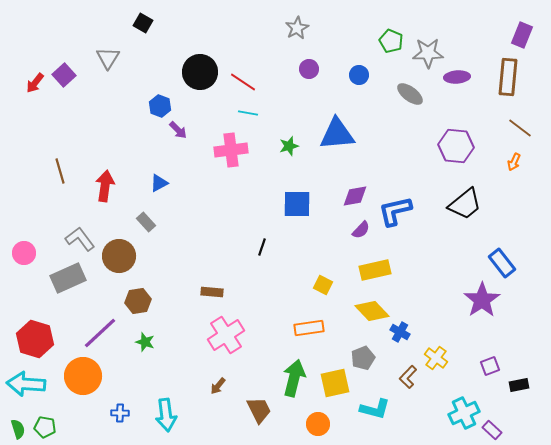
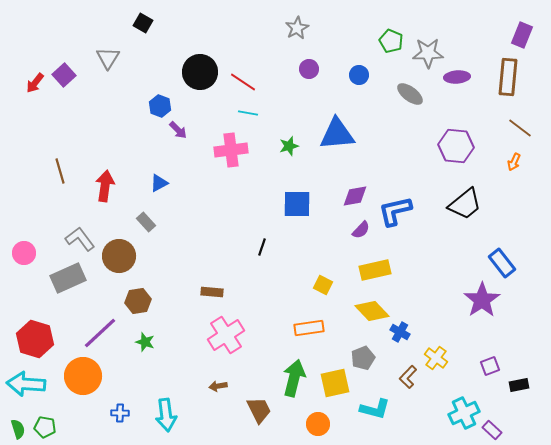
brown arrow at (218, 386): rotated 42 degrees clockwise
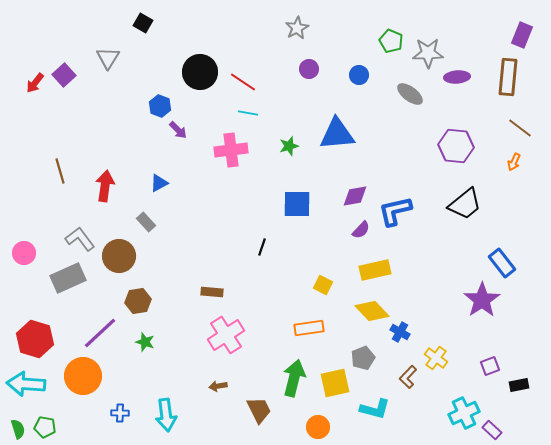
orange circle at (318, 424): moved 3 px down
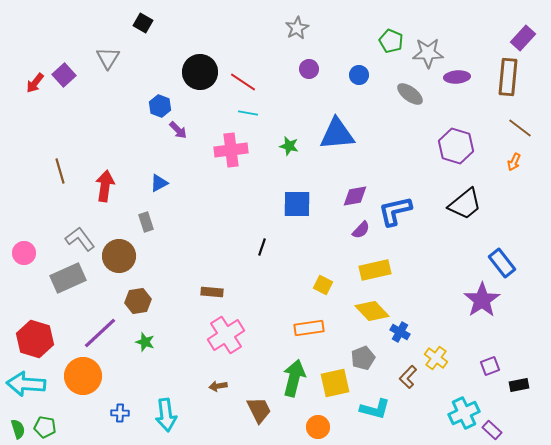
purple rectangle at (522, 35): moved 1 px right, 3 px down; rotated 20 degrees clockwise
green star at (289, 146): rotated 30 degrees clockwise
purple hexagon at (456, 146): rotated 12 degrees clockwise
gray rectangle at (146, 222): rotated 24 degrees clockwise
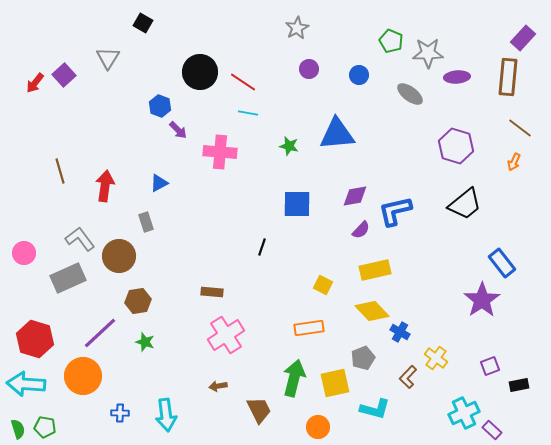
pink cross at (231, 150): moved 11 px left, 2 px down; rotated 12 degrees clockwise
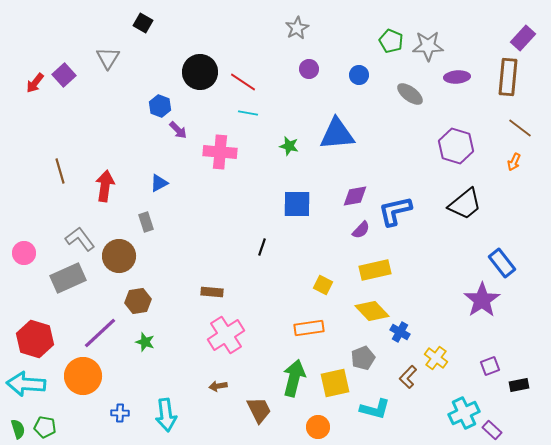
gray star at (428, 53): moved 7 px up
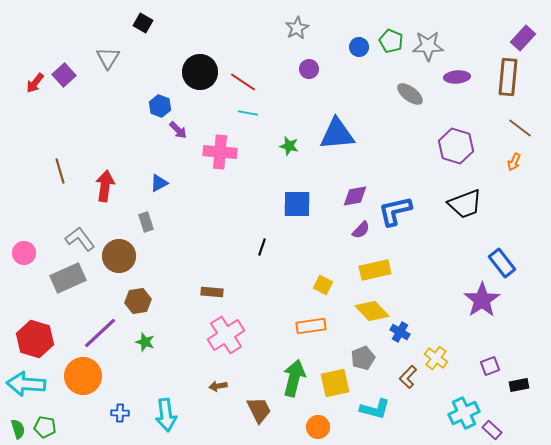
blue circle at (359, 75): moved 28 px up
black trapezoid at (465, 204): rotated 18 degrees clockwise
orange rectangle at (309, 328): moved 2 px right, 2 px up
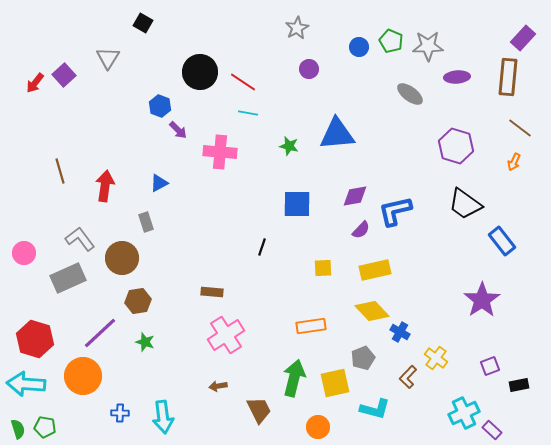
black trapezoid at (465, 204): rotated 57 degrees clockwise
brown circle at (119, 256): moved 3 px right, 2 px down
blue rectangle at (502, 263): moved 22 px up
yellow square at (323, 285): moved 17 px up; rotated 30 degrees counterclockwise
cyan arrow at (166, 415): moved 3 px left, 2 px down
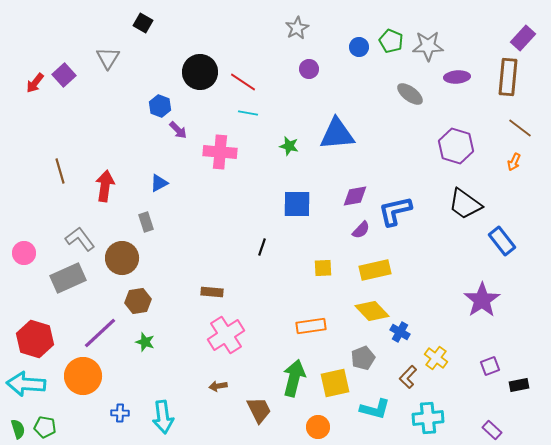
cyan cross at (464, 413): moved 36 px left, 5 px down; rotated 20 degrees clockwise
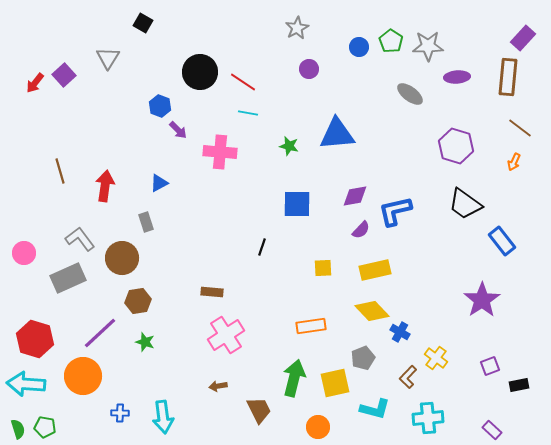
green pentagon at (391, 41): rotated 10 degrees clockwise
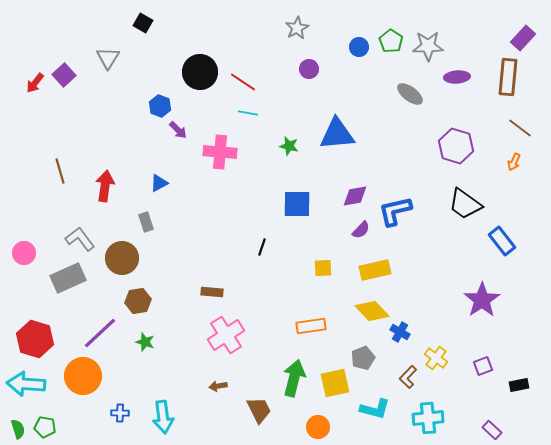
purple square at (490, 366): moved 7 px left
